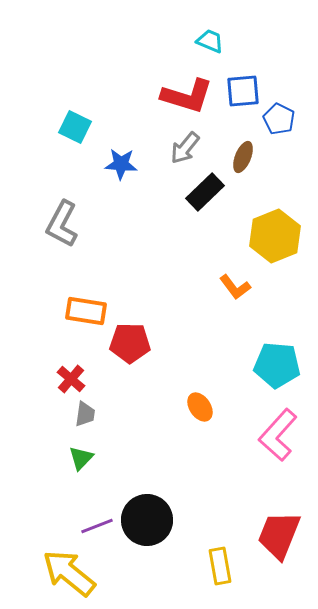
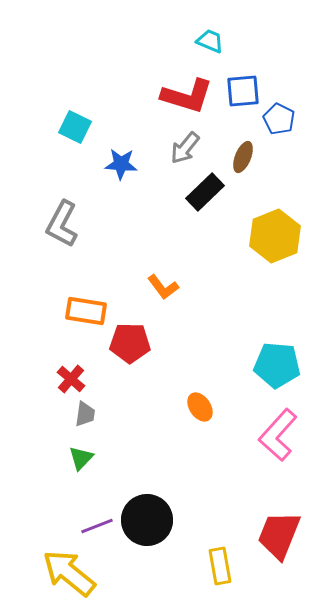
orange L-shape: moved 72 px left
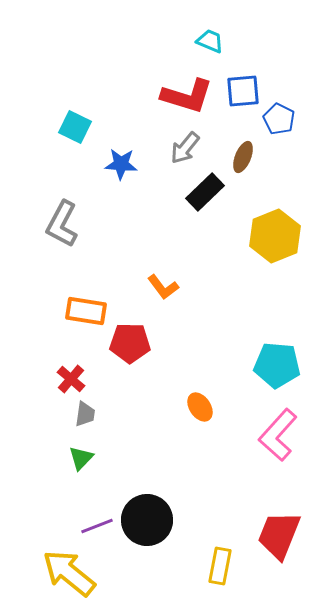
yellow rectangle: rotated 21 degrees clockwise
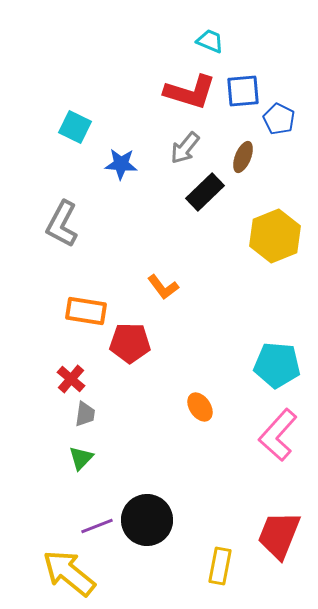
red L-shape: moved 3 px right, 4 px up
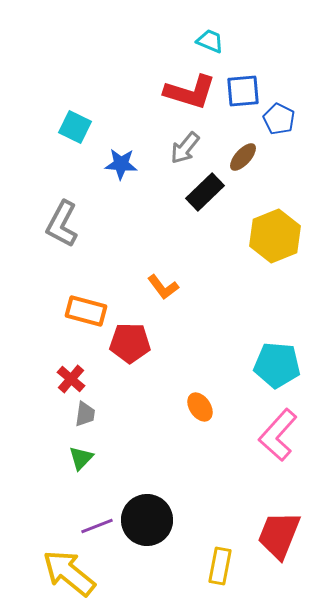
brown ellipse: rotated 20 degrees clockwise
orange rectangle: rotated 6 degrees clockwise
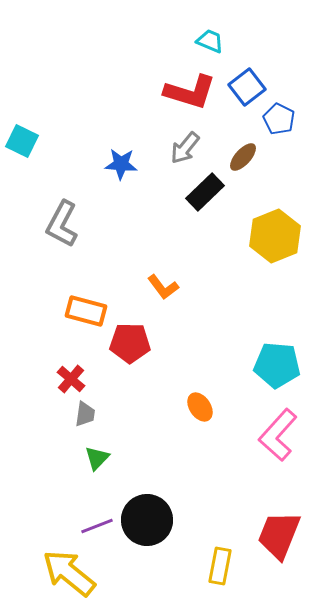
blue square: moved 4 px right, 4 px up; rotated 33 degrees counterclockwise
cyan square: moved 53 px left, 14 px down
green triangle: moved 16 px right
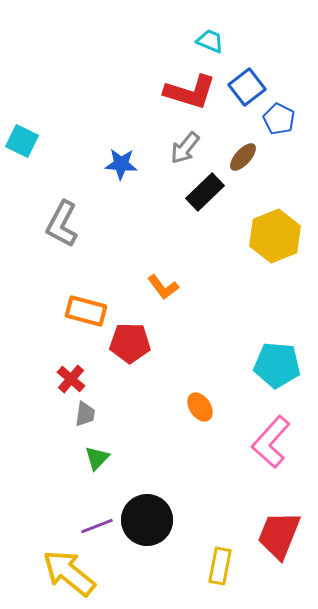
pink L-shape: moved 7 px left, 7 px down
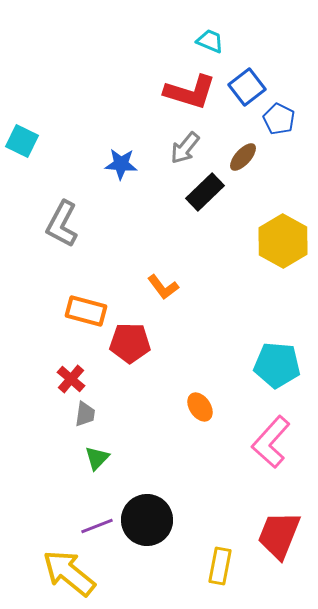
yellow hexagon: moved 8 px right, 5 px down; rotated 9 degrees counterclockwise
